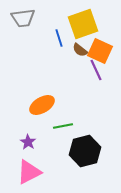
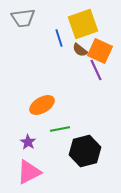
green line: moved 3 px left, 3 px down
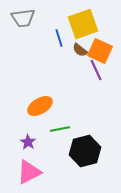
orange ellipse: moved 2 px left, 1 px down
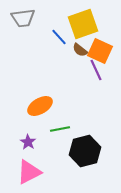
blue line: moved 1 px up; rotated 24 degrees counterclockwise
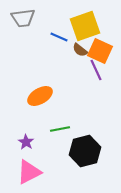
yellow square: moved 2 px right, 2 px down
blue line: rotated 24 degrees counterclockwise
orange ellipse: moved 10 px up
purple star: moved 2 px left
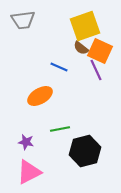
gray trapezoid: moved 2 px down
blue line: moved 30 px down
brown semicircle: moved 1 px right, 2 px up
purple star: rotated 21 degrees counterclockwise
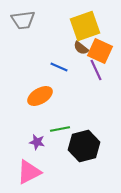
purple star: moved 11 px right
black hexagon: moved 1 px left, 5 px up
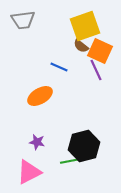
brown semicircle: moved 2 px up
green line: moved 10 px right, 32 px down
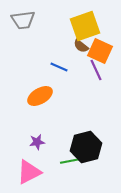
purple star: rotated 21 degrees counterclockwise
black hexagon: moved 2 px right, 1 px down
